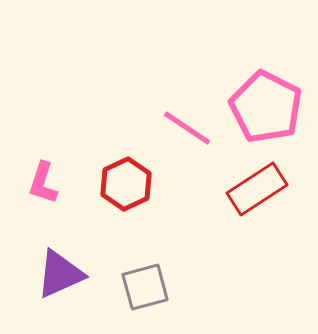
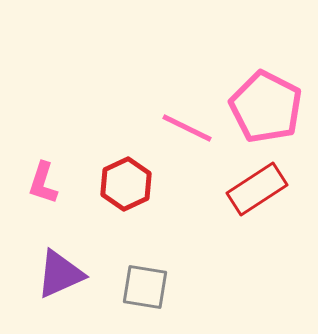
pink line: rotated 8 degrees counterclockwise
gray square: rotated 24 degrees clockwise
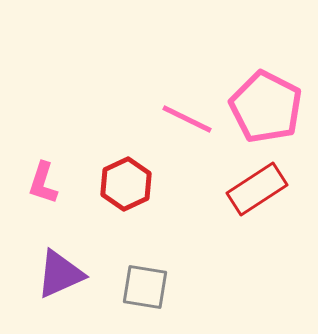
pink line: moved 9 px up
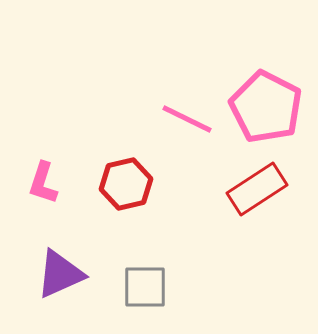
red hexagon: rotated 12 degrees clockwise
gray square: rotated 9 degrees counterclockwise
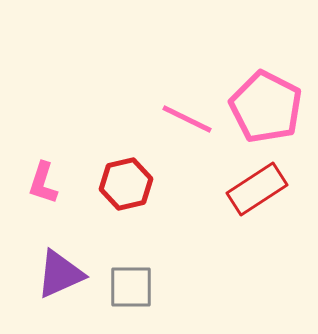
gray square: moved 14 px left
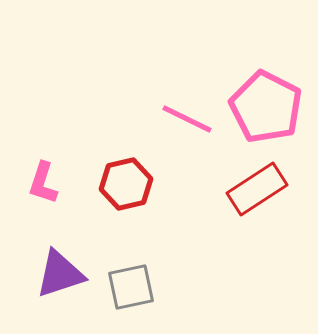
purple triangle: rotated 6 degrees clockwise
gray square: rotated 12 degrees counterclockwise
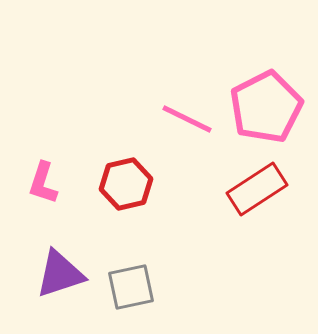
pink pentagon: rotated 18 degrees clockwise
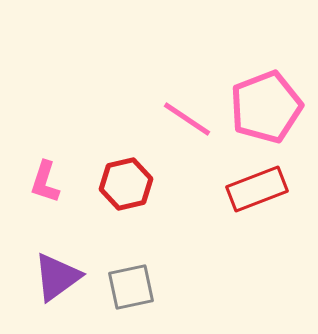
pink pentagon: rotated 6 degrees clockwise
pink line: rotated 8 degrees clockwise
pink L-shape: moved 2 px right, 1 px up
red rectangle: rotated 12 degrees clockwise
purple triangle: moved 3 px left, 3 px down; rotated 18 degrees counterclockwise
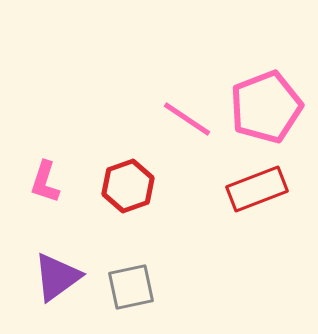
red hexagon: moved 2 px right, 2 px down; rotated 6 degrees counterclockwise
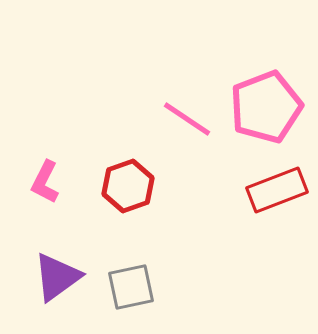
pink L-shape: rotated 9 degrees clockwise
red rectangle: moved 20 px right, 1 px down
